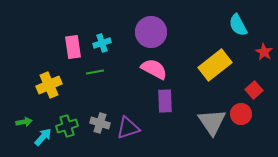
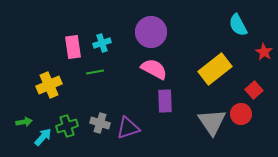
yellow rectangle: moved 4 px down
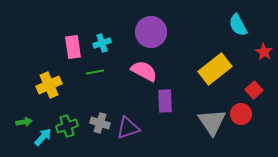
pink semicircle: moved 10 px left, 2 px down
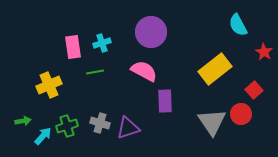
green arrow: moved 1 px left, 1 px up
cyan arrow: moved 1 px up
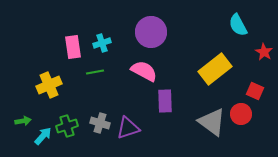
red square: moved 1 px right, 1 px down; rotated 24 degrees counterclockwise
gray triangle: rotated 20 degrees counterclockwise
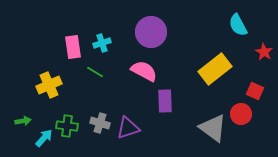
green line: rotated 42 degrees clockwise
gray triangle: moved 1 px right, 6 px down
green cross: rotated 25 degrees clockwise
cyan arrow: moved 1 px right, 2 px down
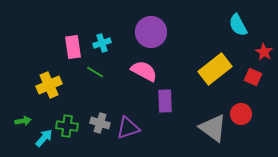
red square: moved 2 px left, 14 px up
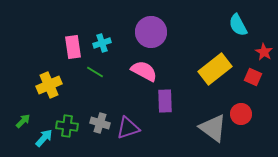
green arrow: rotated 35 degrees counterclockwise
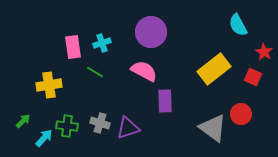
yellow rectangle: moved 1 px left
yellow cross: rotated 15 degrees clockwise
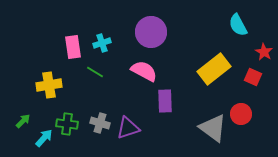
green cross: moved 2 px up
